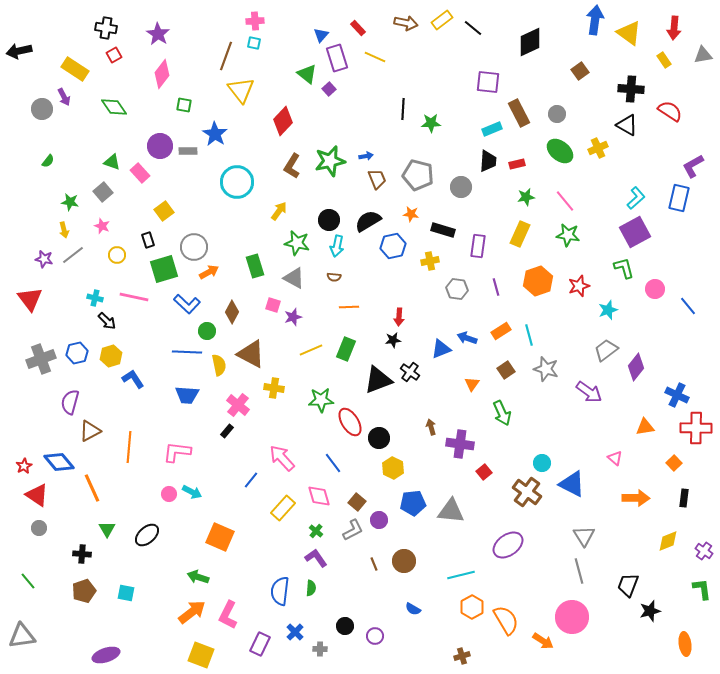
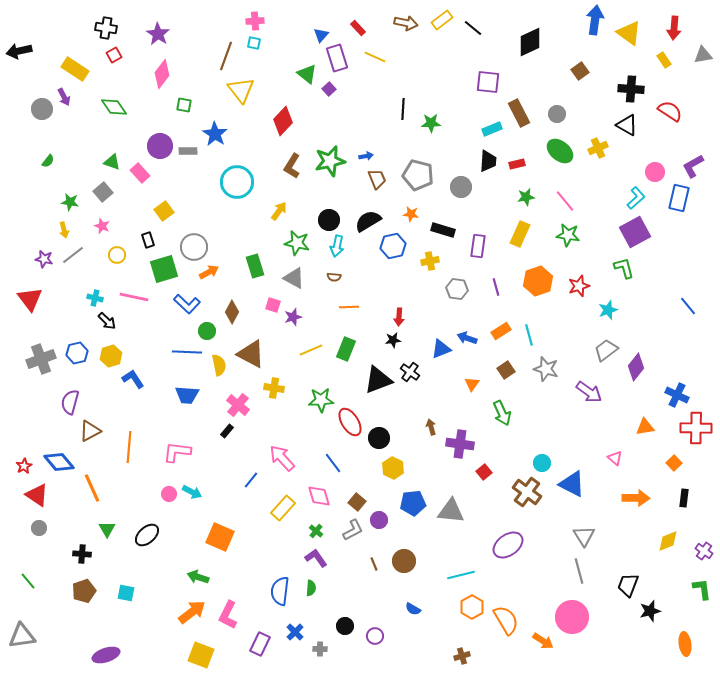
pink circle at (655, 289): moved 117 px up
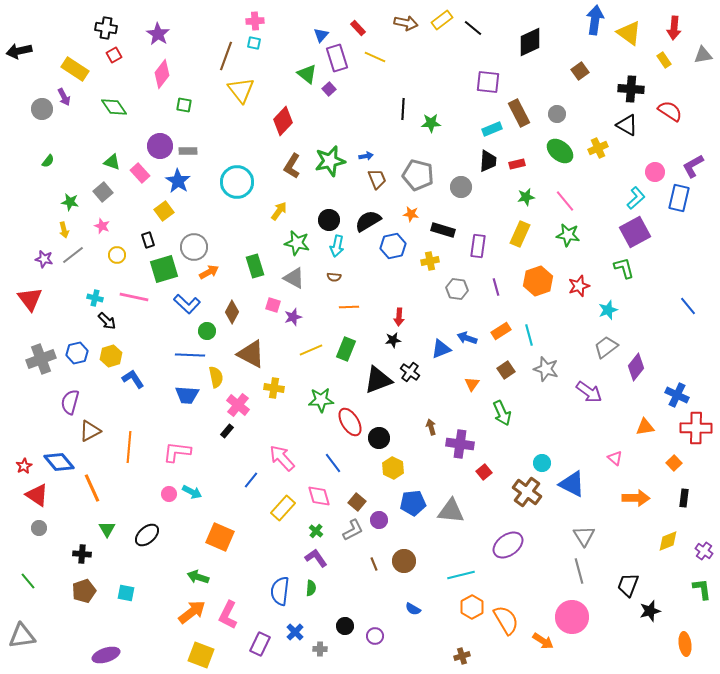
blue star at (215, 134): moved 37 px left, 47 px down
gray trapezoid at (606, 350): moved 3 px up
blue line at (187, 352): moved 3 px right, 3 px down
yellow semicircle at (219, 365): moved 3 px left, 12 px down
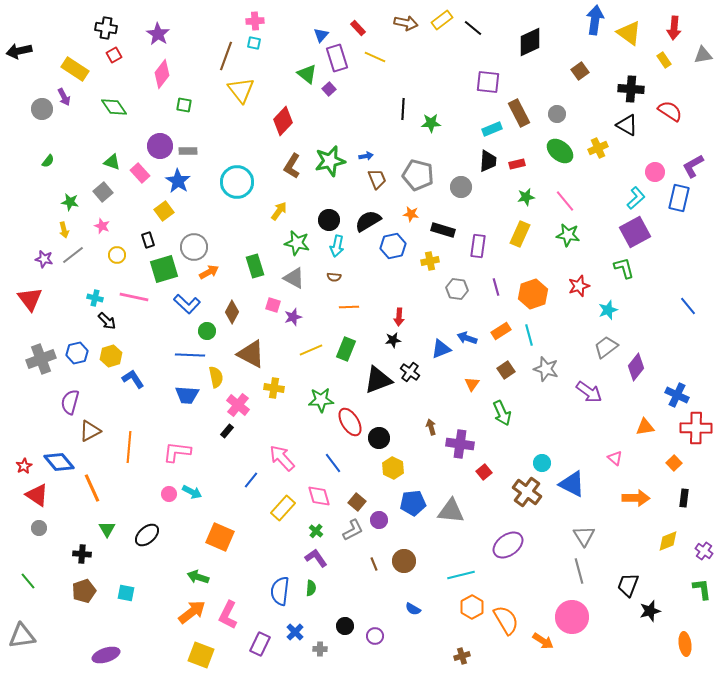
orange hexagon at (538, 281): moved 5 px left, 13 px down
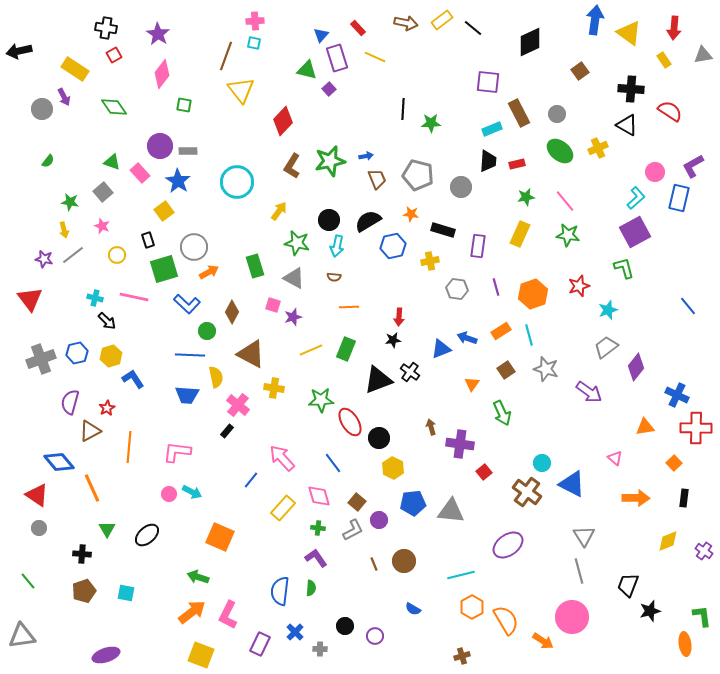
green triangle at (307, 74): moved 4 px up; rotated 25 degrees counterclockwise
red star at (24, 466): moved 83 px right, 58 px up
green cross at (316, 531): moved 2 px right, 3 px up; rotated 32 degrees counterclockwise
green L-shape at (702, 589): moved 27 px down
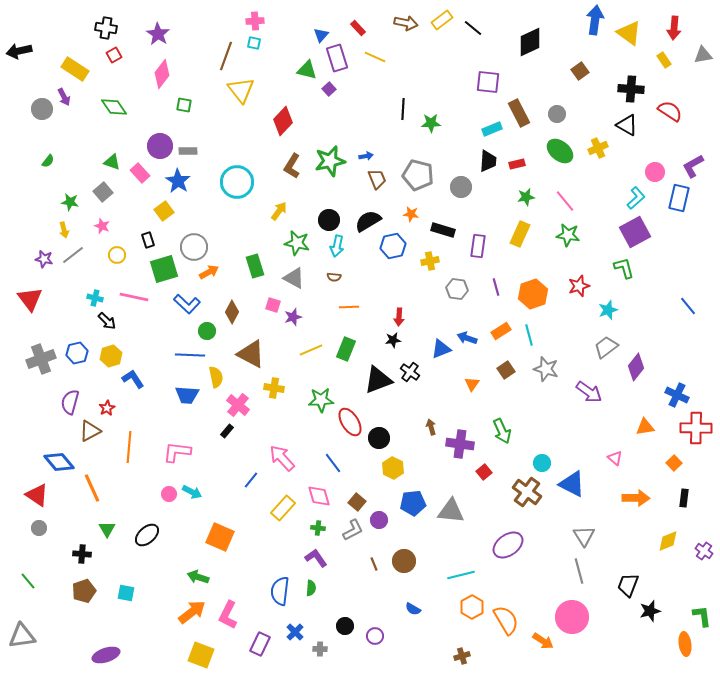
green arrow at (502, 413): moved 18 px down
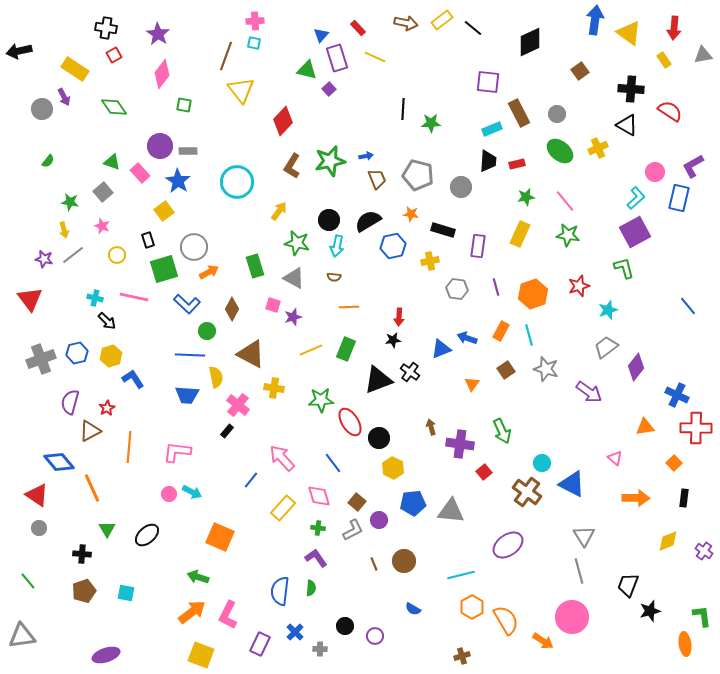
brown diamond at (232, 312): moved 3 px up
orange rectangle at (501, 331): rotated 30 degrees counterclockwise
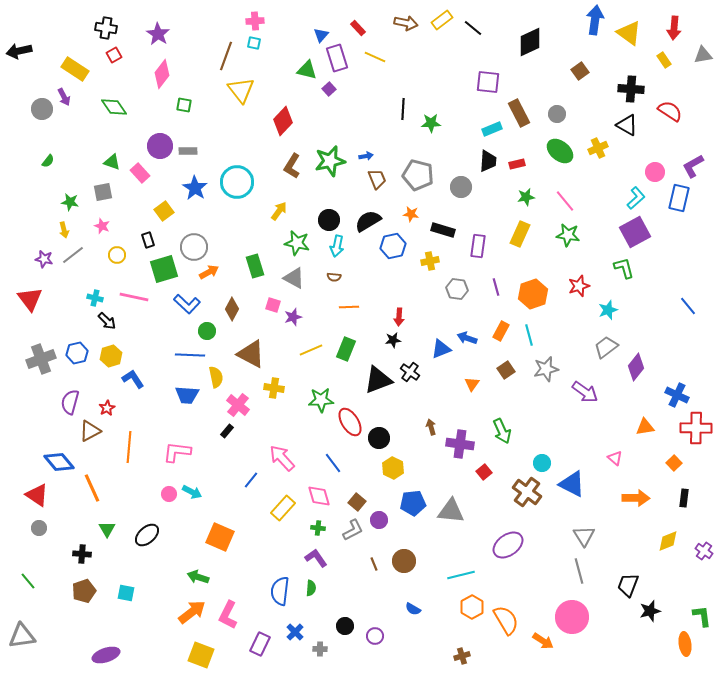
blue star at (178, 181): moved 17 px right, 7 px down
gray square at (103, 192): rotated 30 degrees clockwise
gray star at (546, 369): rotated 30 degrees counterclockwise
purple arrow at (589, 392): moved 4 px left
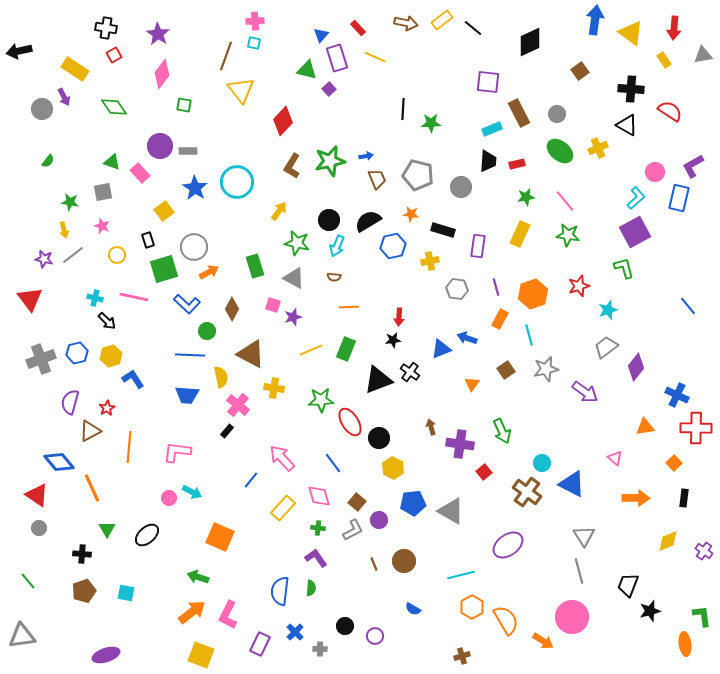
yellow triangle at (629, 33): moved 2 px right
cyan arrow at (337, 246): rotated 10 degrees clockwise
orange rectangle at (501, 331): moved 1 px left, 12 px up
yellow semicircle at (216, 377): moved 5 px right
pink circle at (169, 494): moved 4 px down
gray triangle at (451, 511): rotated 24 degrees clockwise
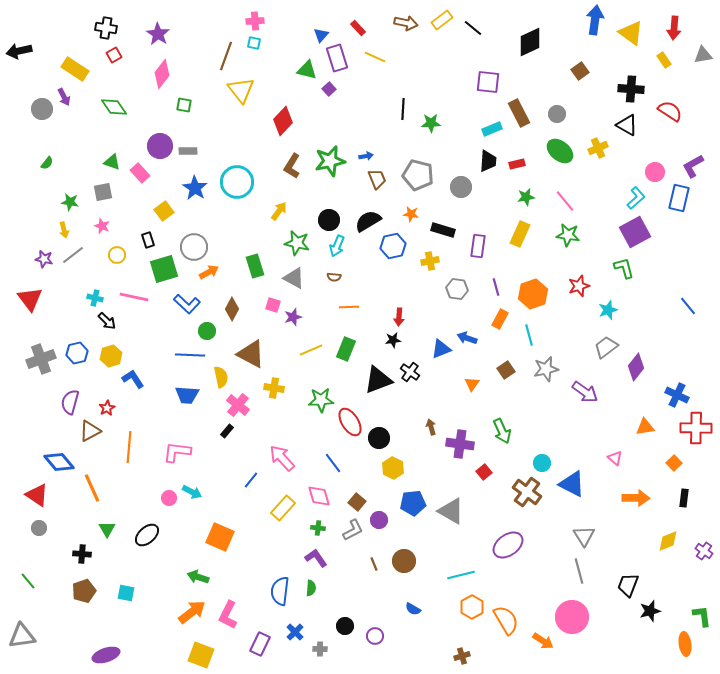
green semicircle at (48, 161): moved 1 px left, 2 px down
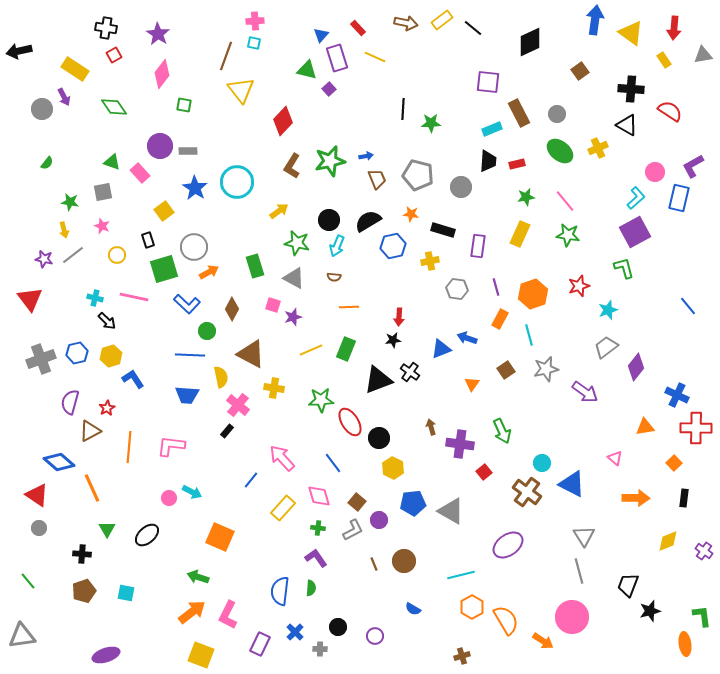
yellow arrow at (279, 211): rotated 18 degrees clockwise
pink L-shape at (177, 452): moved 6 px left, 6 px up
blue diamond at (59, 462): rotated 8 degrees counterclockwise
black circle at (345, 626): moved 7 px left, 1 px down
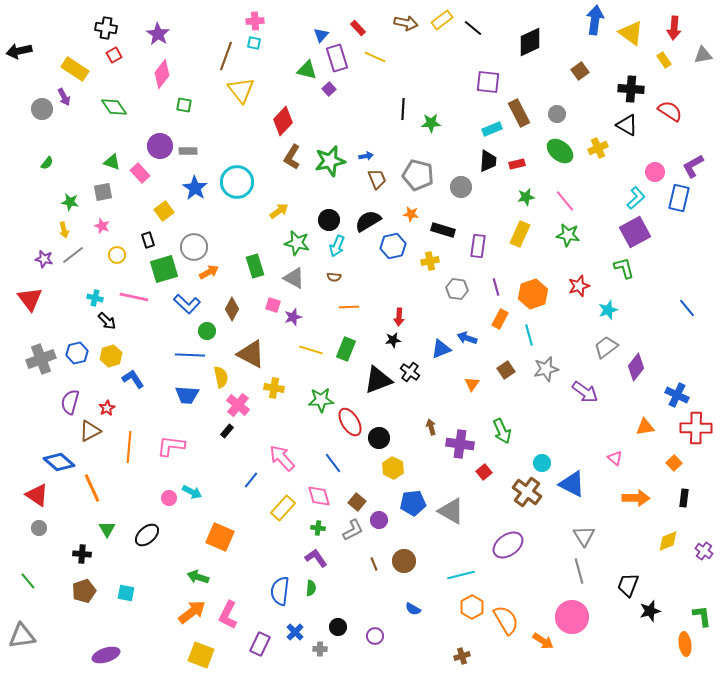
brown L-shape at (292, 166): moved 9 px up
blue line at (688, 306): moved 1 px left, 2 px down
yellow line at (311, 350): rotated 40 degrees clockwise
